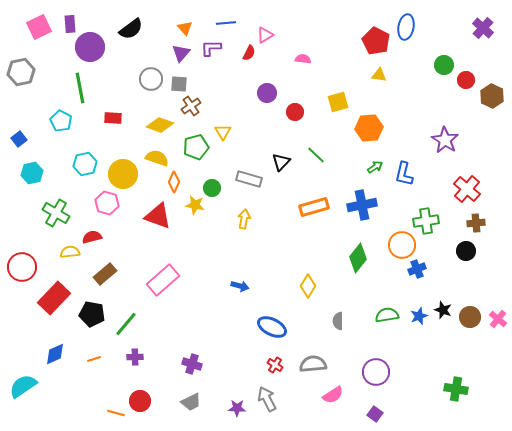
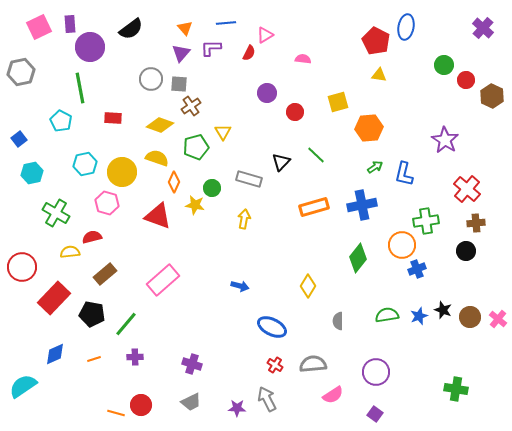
yellow circle at (123, 174): moved 1 px left, 2 px up
red circle at (140, 401): moved 1 px right, 4 px down
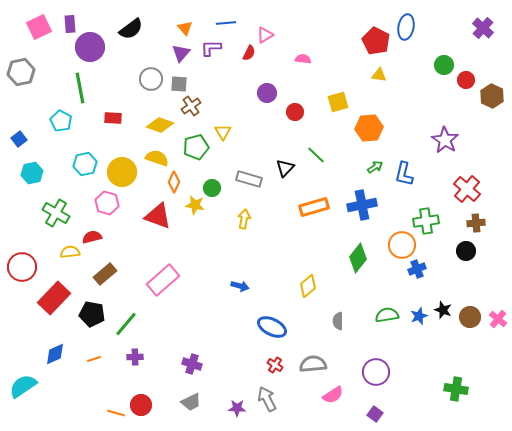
black triangle at (281, 162): moved 4 px right, 6 px down
yellow diamond at (308, 286): rotated 20 degrees clockwise
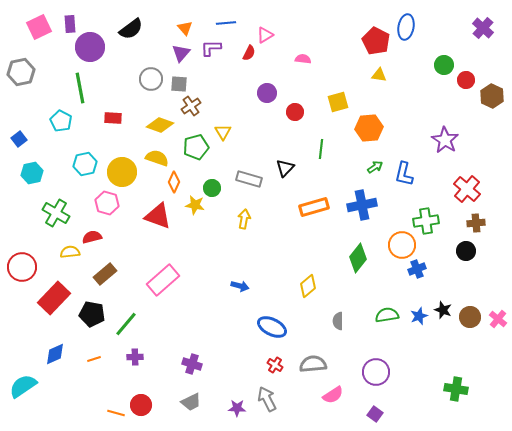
green line at (316, 155): moved 5 px right, 6 px up; rotated 54 degrees clockwise
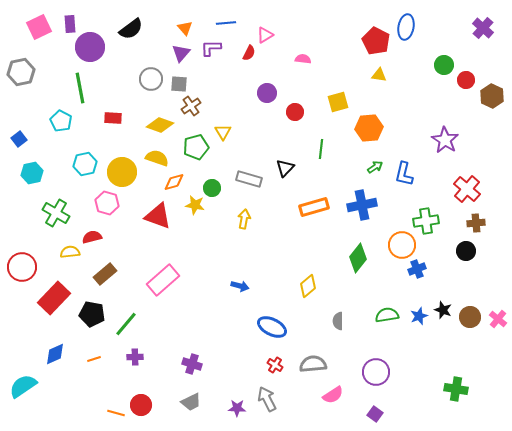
orange diamond at (174, 182): rotated 50 degrees clockwise
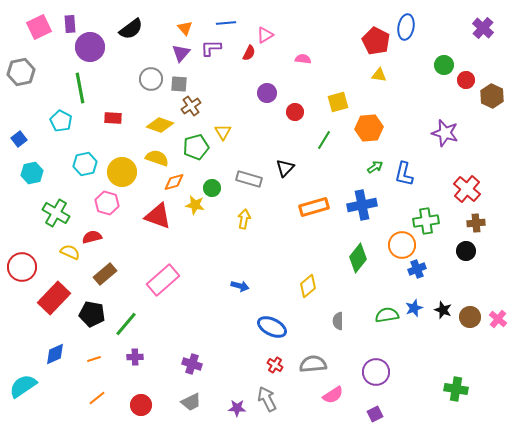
purple star at (445, 140): moved 7 px up; rotated 16 degrees counterclockwise
green line at (321, 149): moved 3 px right, 9 px up; rotated 24 degrees clockwise
yellow semicircle at (70, 252): rotated 30 degrees clockwise
blue star at (419, 316): moved 5 px left, 8 px up
orange line at (116, 413): moved 19 px left, 15 px up; rotated 54 degrees counterclockwise
purple square at (375, 414): rotated 28 degrees clockwise
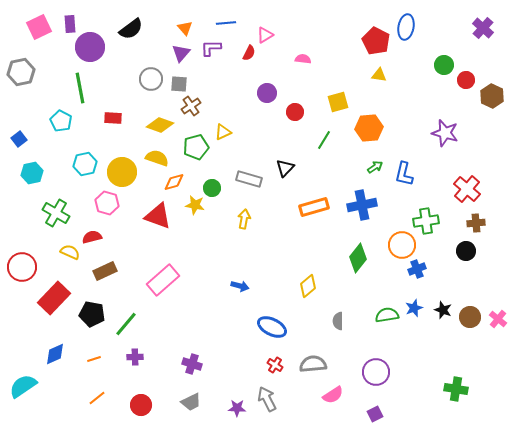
yellow triangle at (223, 132): rotated 36 degrees clockwise
brown rectangle at (105, 274): moved 3 px up; rotated 15 degrees clockwise
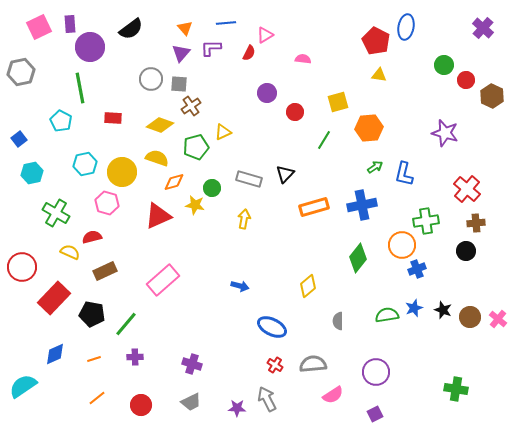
black triangle at (285, 168): moved 6 px down
red triangle at (158, 216): rotated 44 degrees counterclockwise
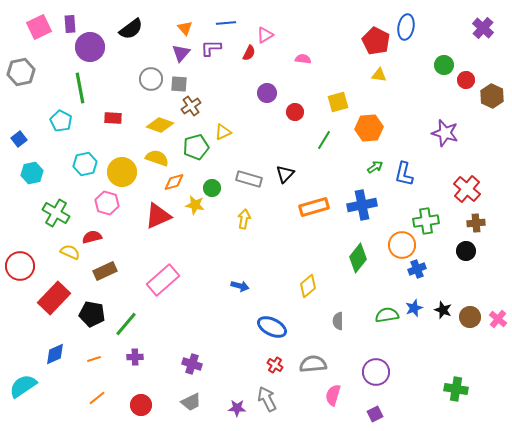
red circle at (22, 267): moved 2 px left, 1 px up
pink semicircle at (333, 395): rotated 140 degrees clockwise
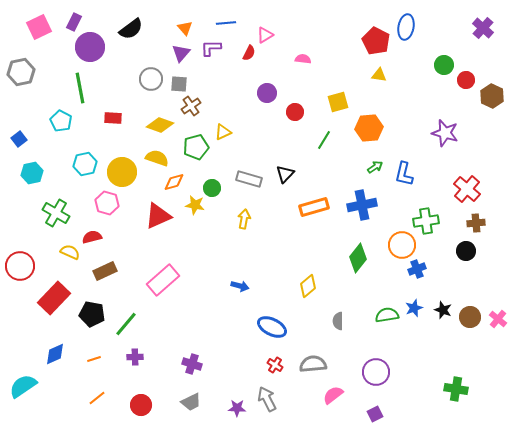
purple rectangle at (70, 24): moved 4 px right, 2 px up; rotated 30 degrees clockwise
pink semicircle at (333, 395): rotated 35 degrees clockwise
